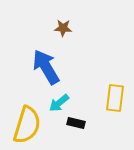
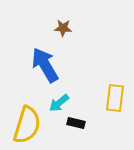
blue arrow: moved 1 px left, 2 px up
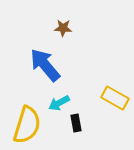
blue arrow: rotated 9 degrees counterclockwise
yellow rectangle: rotated 68 degrees counterclockwise
cyan arrow: rotated 10 degrees clockwise
black rectangle: rotated 66 degrees clockwise
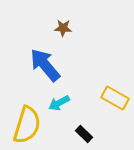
black rectangle: moved 8 px right, 11 px down; rotated 36 degrees counterclockwise
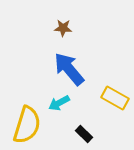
blue arrow: moved 24 px right, 4 px down
